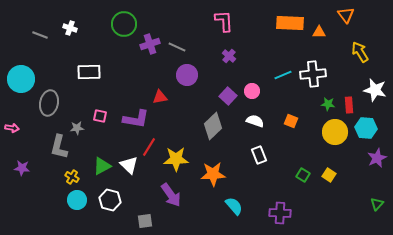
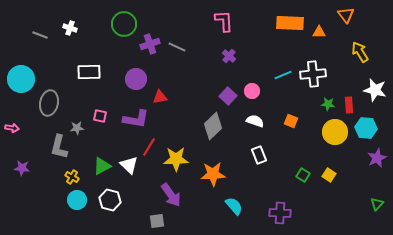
purple circle at (187, 75): moved 51 px left, 4 px down
gray square at (145, 221): moved 12 px right
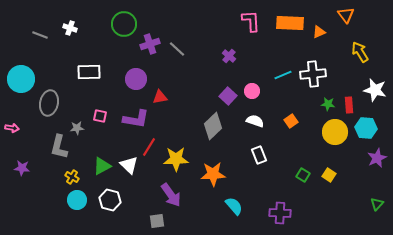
pink L-shape at (224, 21): moved 27 px right
orange triangle at (319, 32): rotated 24 degrees counterclockwise
gray line at (177, 47): moved 2 px down; rotated 18 degrees clockwise
orange square at (291, 121): rotated 32 degrees clockwise
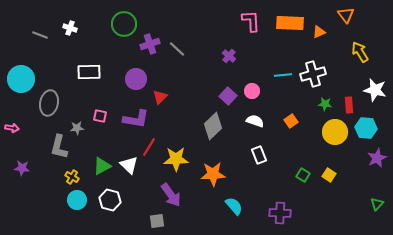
white cross at (313, 74): rotated 10 degrees counterclockwise
cyan line at (283, 75): rotated 18 degrees clockwise
red triangle at (160, 97): rotated 35 degrees counterclockwise
green star at (328, 104): moved 3 px left
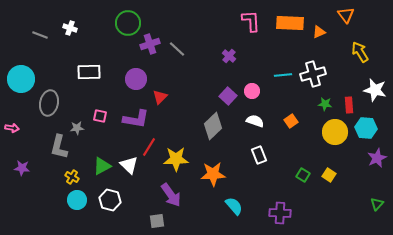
green circle at (124, 24): moved 4 px right, 1 px up
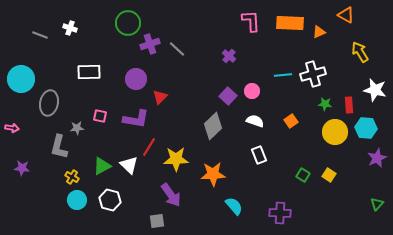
orange triangle at (346, 15): rotated 24 degrees counterclockwise
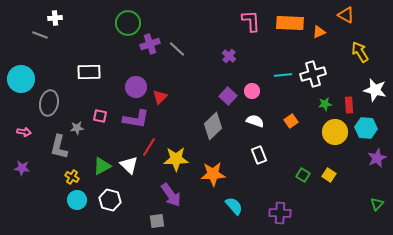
white cross at (70, 28): moved 15 px left, 10 px up; rotated 24 degrees counterclockwise
purple circle at (136, 79): moved 8 px down
green star at (325, 104): rotated 16 degrees counterclockwise
pink arrow at (12, 128): moved 12 px right, 4 px down
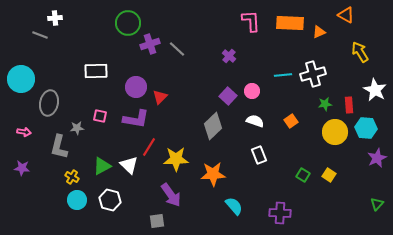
white rectangle at (89, 72): moved 7 px right, 1 px up
white star at (375, 90): rotated 15 degrees clockwise
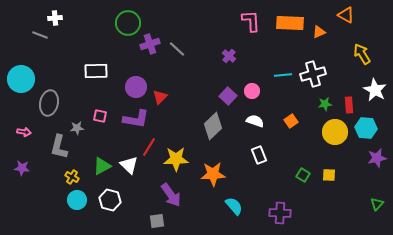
yellow arrow at (360, 52): moved 2 px right, 2 px down
purple star at (377, 158): rotated 12 degrees clockwise
yellow square at (329, 175): rotated 32 degrees counterclockwise
